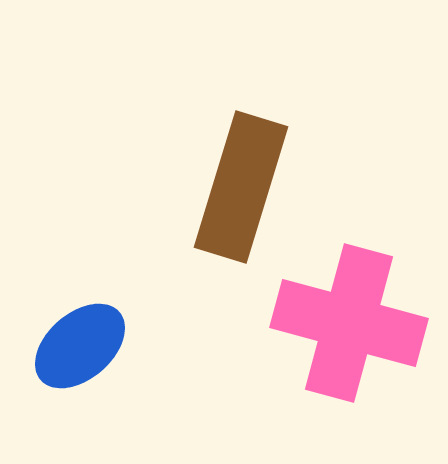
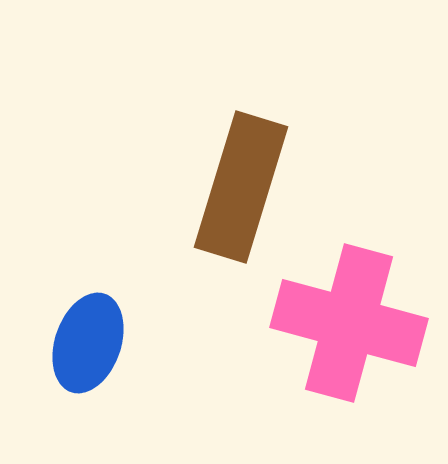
blue ellipse: moved 8 px right, 3 px up; rotated 30 degrees counterclockwise
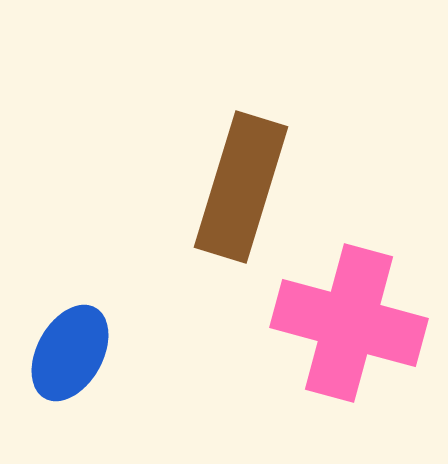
blue ellipse: moved 18 px left, 10 px down; rotated 10 degrees clockwise
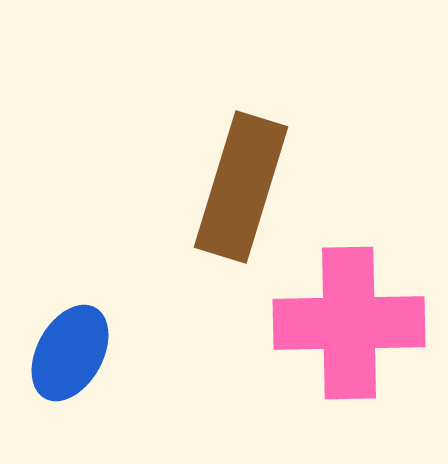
pink cross: rotated 16 degrees counterclockwise
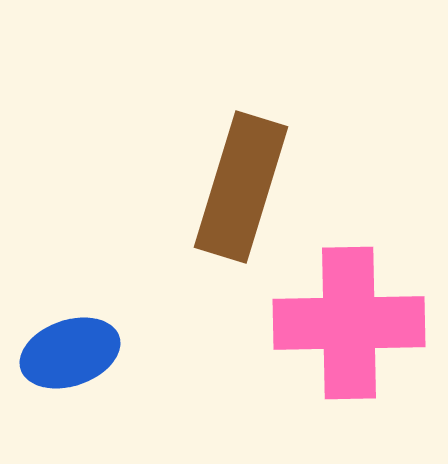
blue ellipse: rotated 42 degrees clockwise
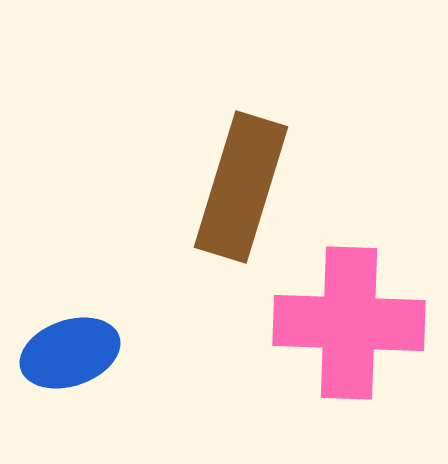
pink cross: rotated 3 degrees clockwise
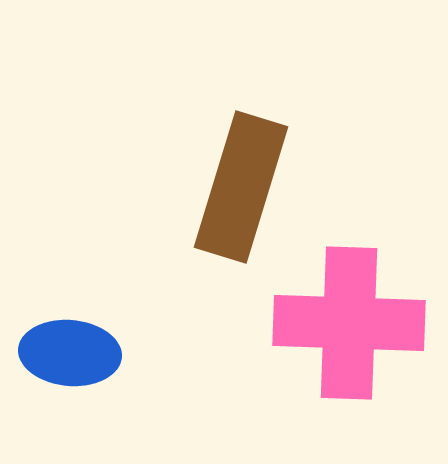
blue ellipse: rotated 24 degrees clockwise
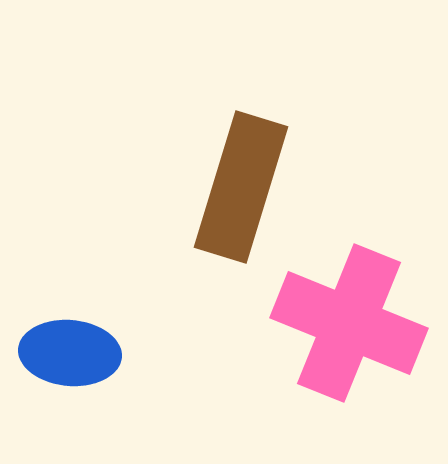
pink cross: rotated 20 degrees clockwise
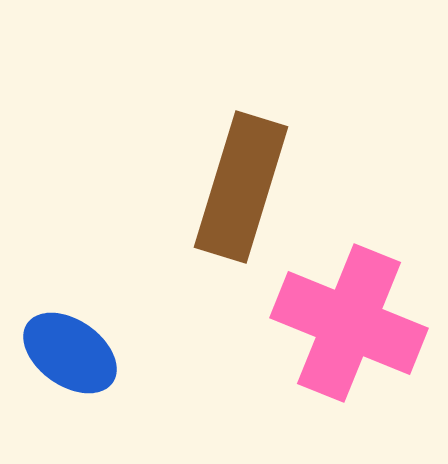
blue ellipse: rotated 30 degrees clockwise
